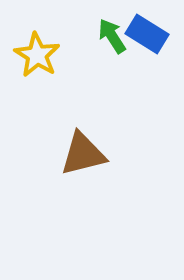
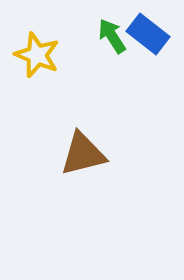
blue rectangle: moved 1 px right; rotated 6 degrees clockwise
yellow star: rotated 9 degrees counterclockwise
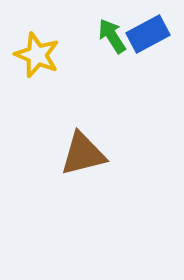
blue rectangle: rotated 66 degrees counterclockwise
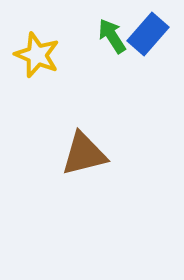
blue rectangle: rotated 21 degrees counterclockwise
brown triangle: moved 1 px right
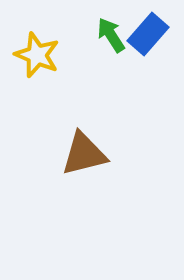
green arrow: moved 1 px left, 1 px up
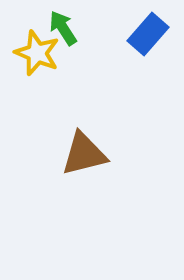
green arrow: moved 48 px left, 7 px up
yellow star: moved 2 px up
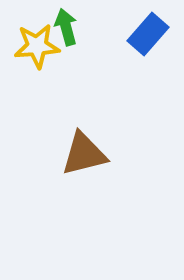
green arrow: moved 3 px right, 1 px up; rotated 18 degrees clockwise
yellow star: moved 7 px up; rotated 27 degrees counterclockwise
